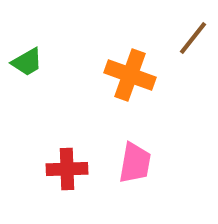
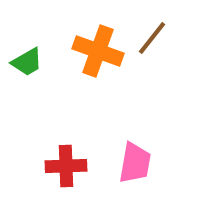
brown line: moved 41 px left
orange cross: moved 32 px left, 24 px up
red cross: moved 1 px left, 3 px up
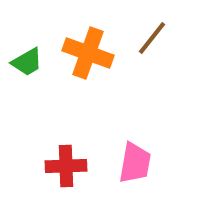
orange cross: moved 10 px left, 2 px down
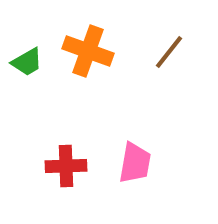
brown line: moved 17 px right, 14 px down
orange cross: moved 2 px up
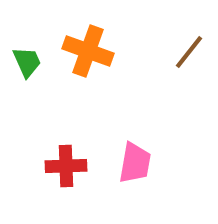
brown line: moved 20 px right
green trapezoid: rotated 84 degrees counterclockwise
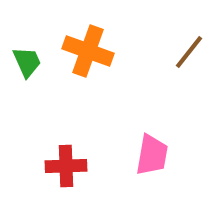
pink trapezoid: moved 17 px right, 8 px up
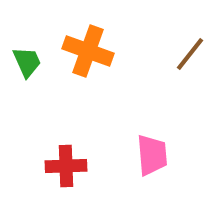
brown line: moved 1 px right, 2 px down
pink trapezoid: rotated 15 degrees counterclockwise
